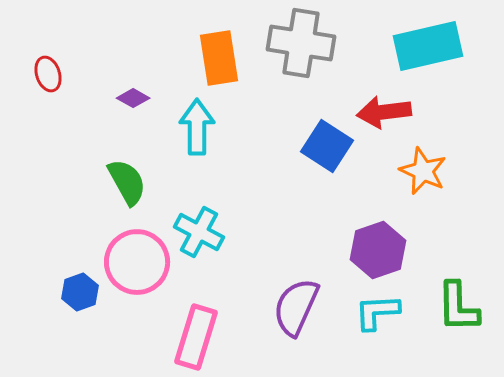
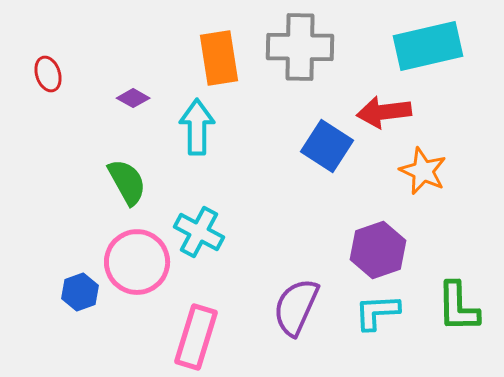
gray cross: moved 1 px left, 4 px down; rotated 8 degrees counterclockwise
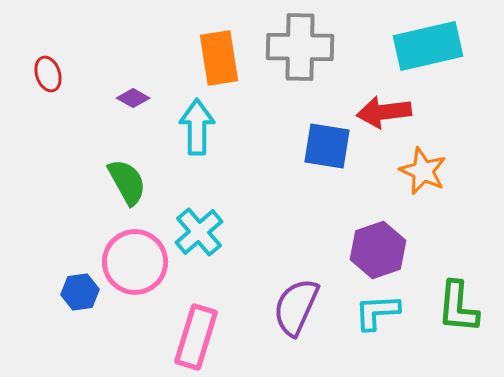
blue square: rotated 24 degrees counterclockwise
cyan cross: rotated 21 degrees clockwise
pink circle: moved 2 px left
blue hexagon: rotated 12 degrees clockwise
green L-shape: rotated 6 degrees clockwise
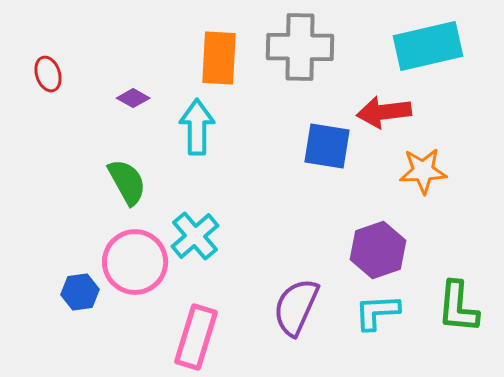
orange rectangle: rotated 12 degrees clockwise
orange star: rotated 27 degrees counterclockwise
cyan cross: moved 4 px left, 4 px down
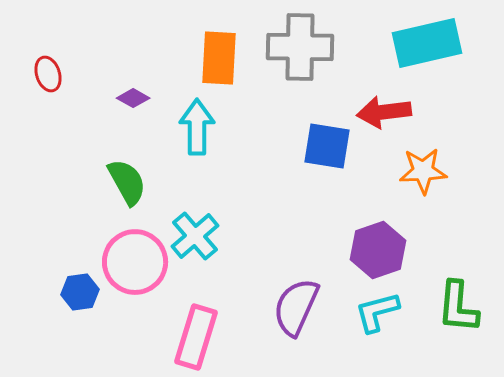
cyan rectangle: moved 1 px left, 3 px up
cyan L-shape: rotated 12 degrees counterclockwise
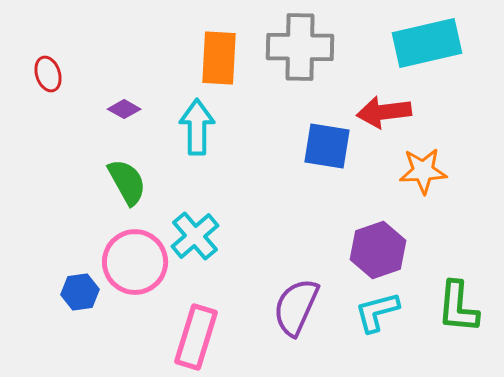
purple diamond: moved 9 px left, 11 px down
